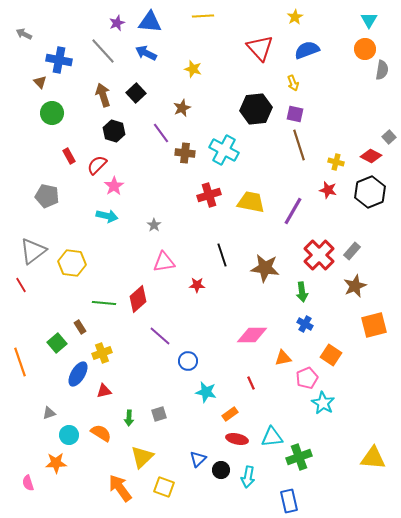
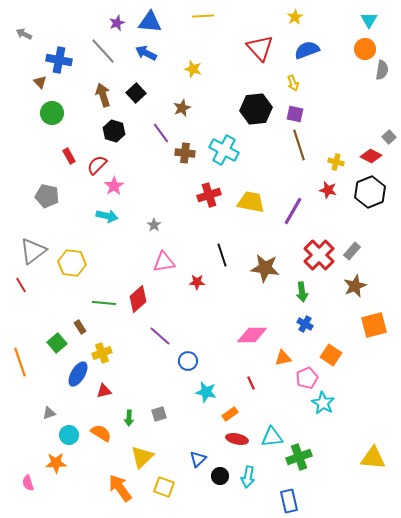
red star at (197, 285): moved 3 px up
black circle at (221, 470): moved 1 px left, 6 px down
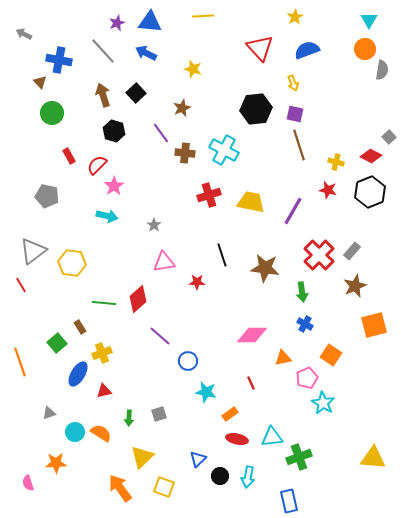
cyan circle at (69, 435): moved 6 px right, 3 px up
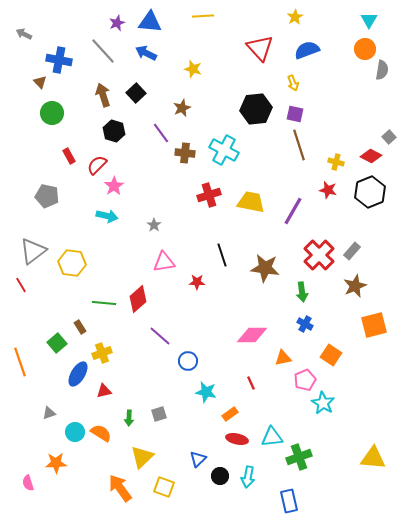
pink pentagon at (307, 378): moved 2 px left, 2 px down
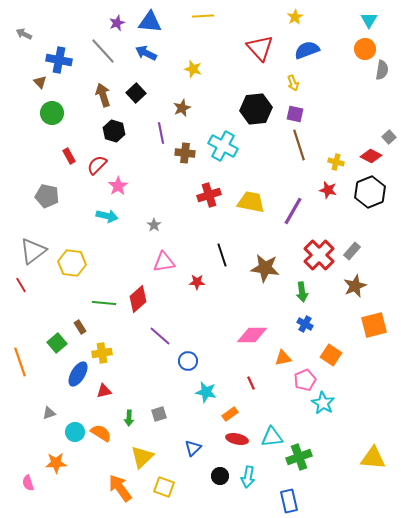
purple line at (161, 133): rotated 25 degrees clockwise
cyan cross at (224, 150): moved 1 px left, 4 px up
pink star at (114, 186): moved 4 px right
yellow cross at (102, 353): rotated 12 degrees clockwise
blue triangle at (198, 459): moved 5 px left, 11 px up
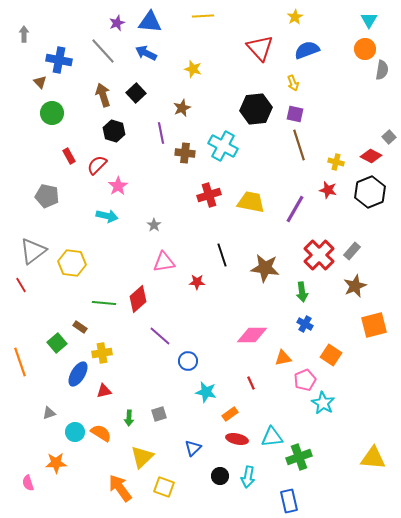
gray arrow at (24, 34): rotated 63 degrees clockwise
purple line at (293, 211): moved 2 px right, 2 px up
brown rectangle at (80, 327): rotated 24 degrees counterclockwise
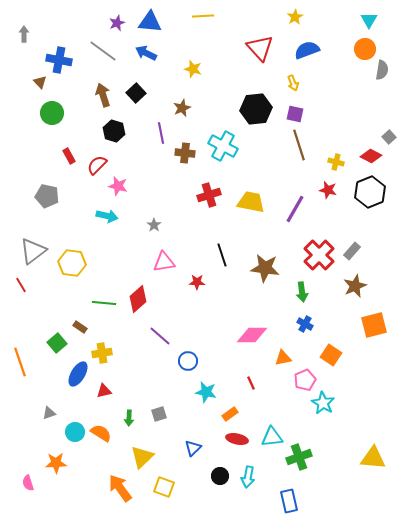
gray line at (103, 51): rotated 12 degrees counterclockwise
pink star at (118, 186): rotated 24 degrees counterclockwise
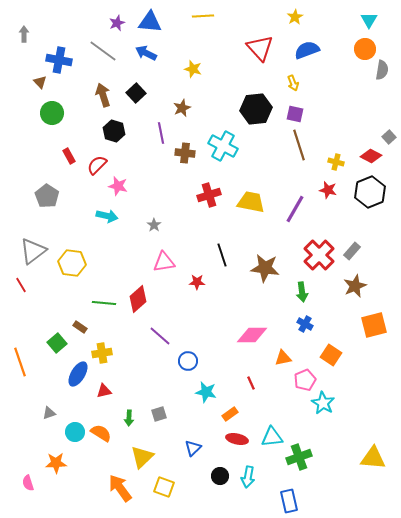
gray pentagon at (47, 196): rotated 20 degrees clockwise
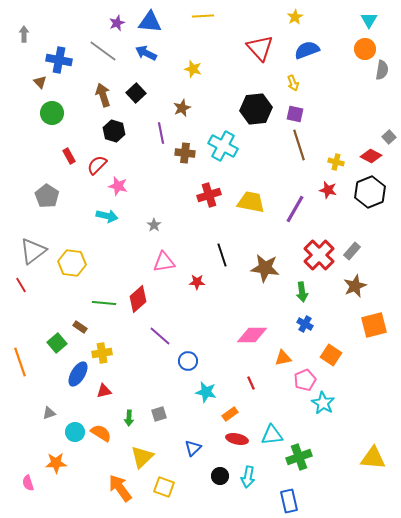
cyan triangle at (272, 437): moved 2 px up
